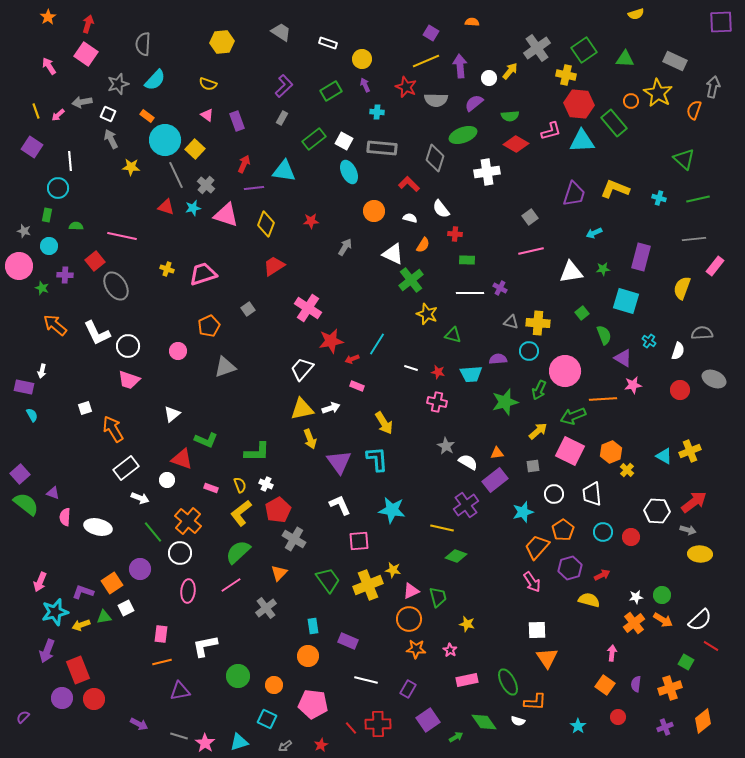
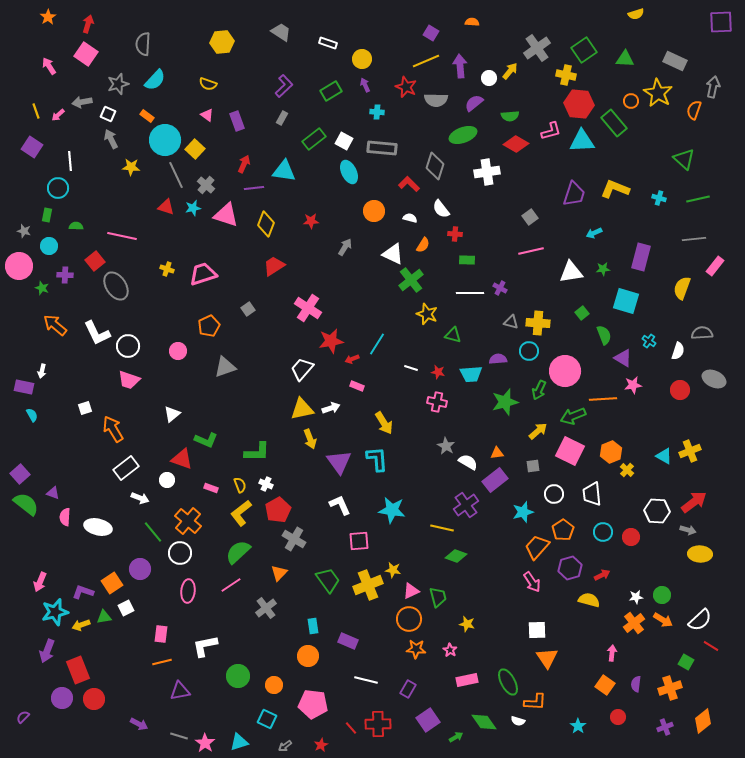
gray diamond at (435, 158): moved 8 px down
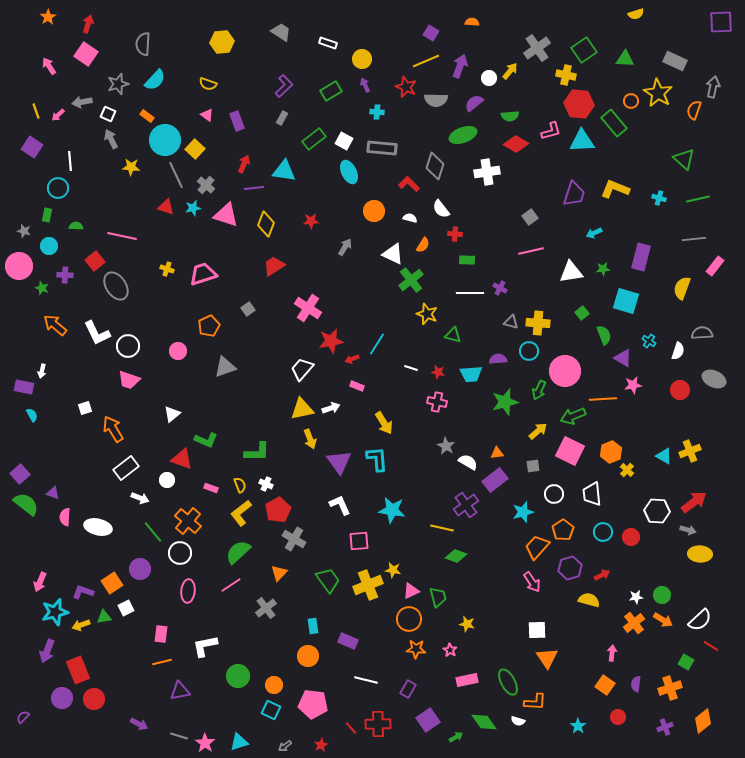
purple arrow at (460, 66): rotated 25 degrees clockwise
cyan square at (267, 719): moved 4 px right, 9 px up
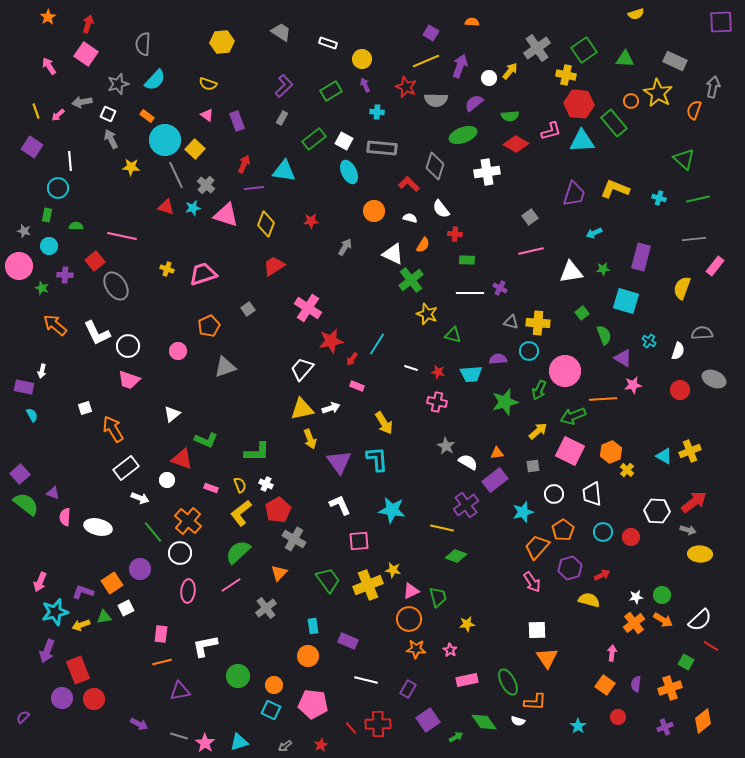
red arrow at (352, 359): rotated 32 degrees counterclockwise
yellow star at (467, 624): rotated 21 degrees counterclockwise
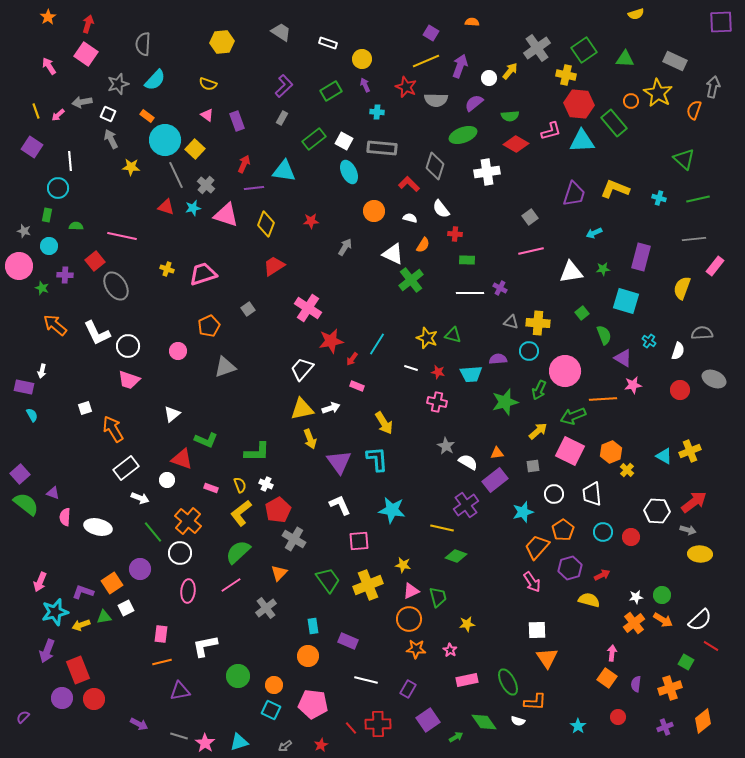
yellow star at (427, 314): moved 24 px down
yellow star at (393, 570): moved 10 px right, 5 px up
orange square at (605, 685): moved 2 px right, 7 px up
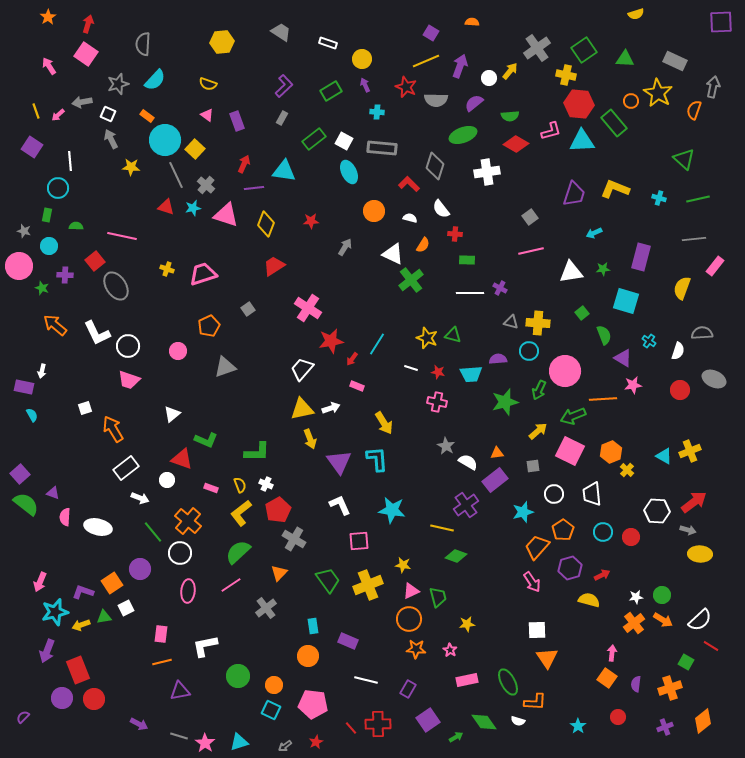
red star at (321, 745): moved 5 px left, 3 px up
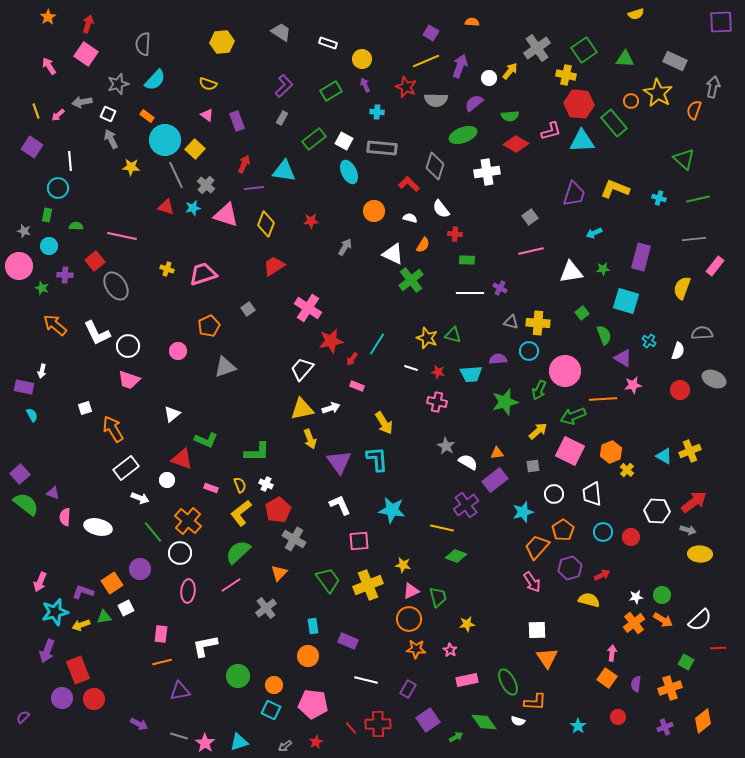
red line at (711, 646): moved 7 px right, 2 px down; rotated 35 degrees counterclockwise
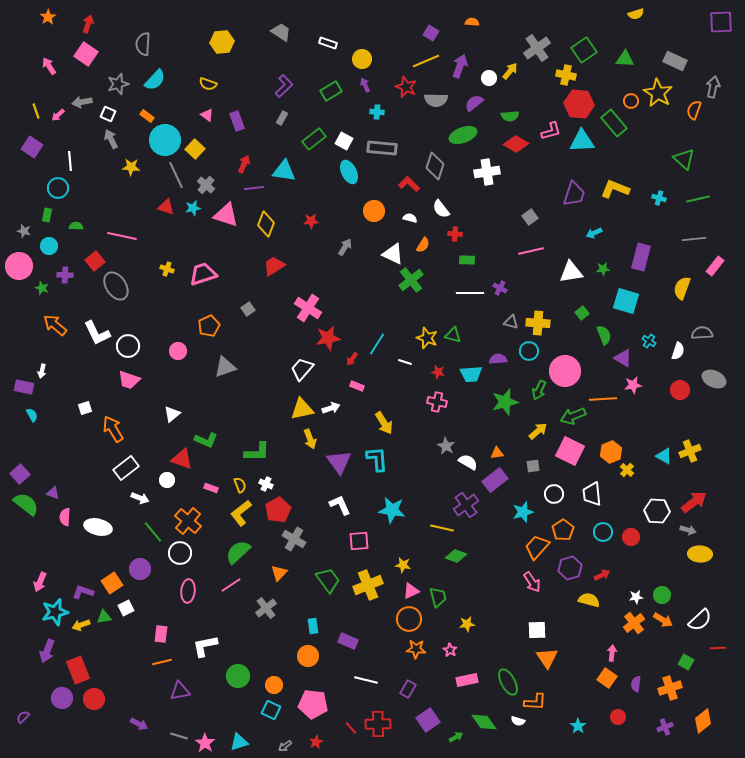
red star at (331, 341): moved 3 px left, 3 px up
white line at (411, 368): moved 6 px left, 6 px up
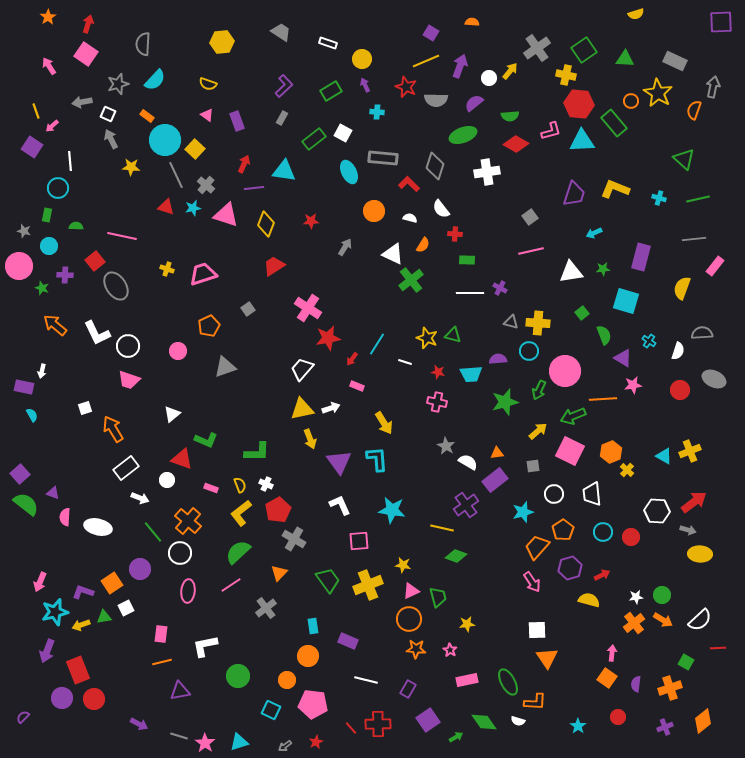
pink arrow at (58, 115): moved 6 px left, 11 px down
white square at (344, 141): moved 1 px left, 8 px up
gray rectangle at (382, 148): moved 1 px right, 10 px down
orange circle at (274, 685): moved 13 px right, 5 px up
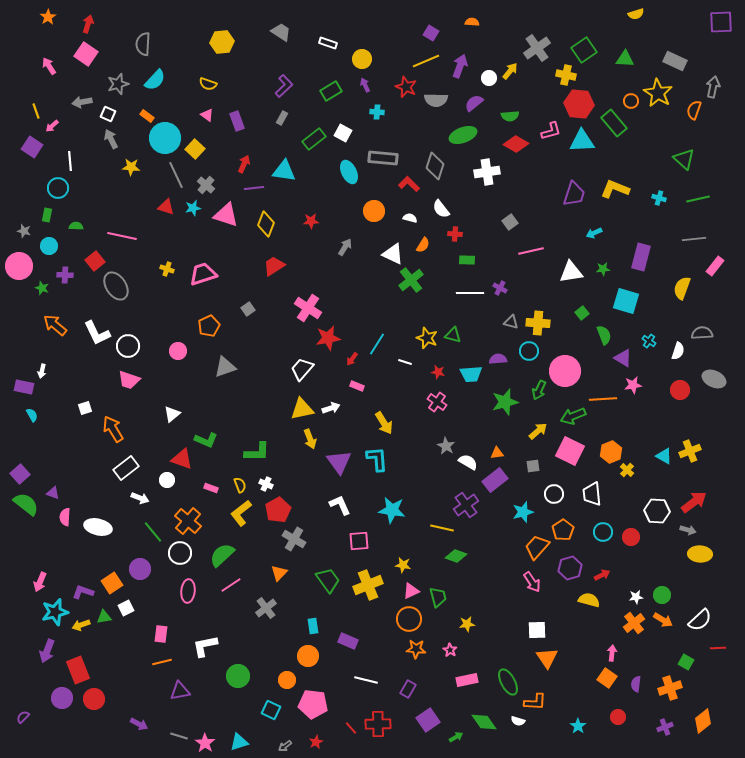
cyan circle at (165, 140): moved 2 px up
gray square at (530, 217): moved 20 px left, 5 px down
pink cross at (437, 402): rotated 24 degrees clockwise
green semicircle at (238, 552): moved 16 px left, 3 px down
